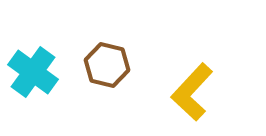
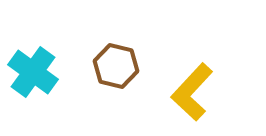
brown hexagon: moved 9 px right, 1 px down
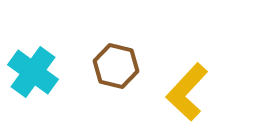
yellow L-shape: moved 5 px left
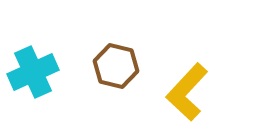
cyan cross: rotated 30 degrees clockwise
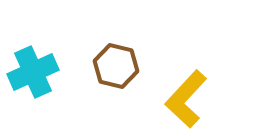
yellow L-shape: moved 1 px left, 7 px down
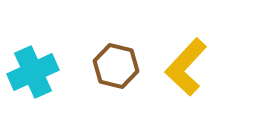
yellow L-shape: moved 32 px up
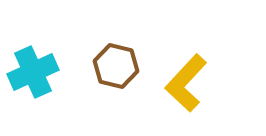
yellow L-shape: moved 16 px down
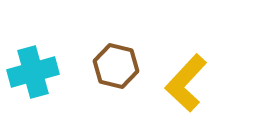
cyan cross: rotated 9 degrees clockwise
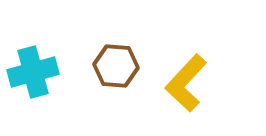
brown hexagon: rotated 9 degrees counterclockwise
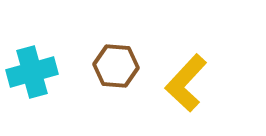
cyan cross: moved 1 px left
